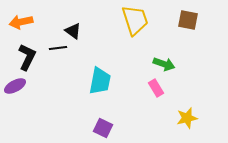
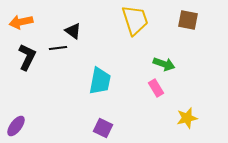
purple ellipse: moved 1 px right, 40 px down; rotated 25 degrees counterclockwise
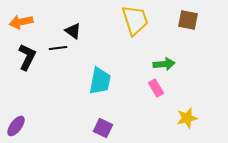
green arrow: rotated 25 degrees counterclockwise
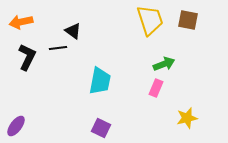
yellow trapezoid: moved 15 px right
green arrow: rotated 15 degrees counterclockwise
pink rectangle: rotated 54 degrees clockwise
purple square: moved 2 px left
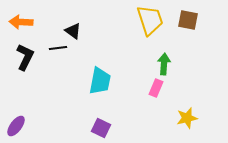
orange arrow: rotated 15 degrees clockwise
black L-shape: moved 2 px left
green arrow: rotated 65 degrees counterclockwise
